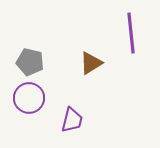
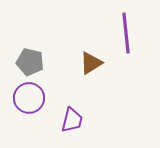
purple line: moved 5 px left
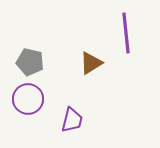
purple circle: moved 1 px left, 1 px down
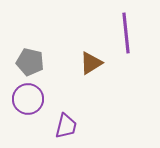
purple trapezoid: moved 6 px left, 6 px down
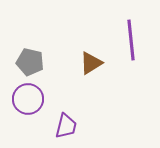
purple line: moved 5 px right, 7 px down
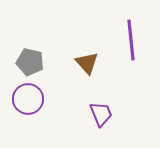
brown triangle: moved 4 px left; rotated 40 degrees counterclockwise
purple trapezoid: moved 35 px right, 12 px up; rotated 36 degrees counterclockwise
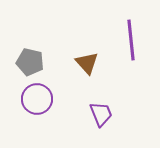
purple circle: moved 9 px right
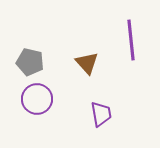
purple trapezoid: rotated 12 degrees clockwise
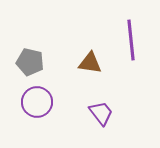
brown triangle: moved 3 px right; rotated 40 degrees counterclockwise
purple circle: moved 3 px down
purple trapezoid: moved 1 px up; rotated 28 degrees counterclockwise
